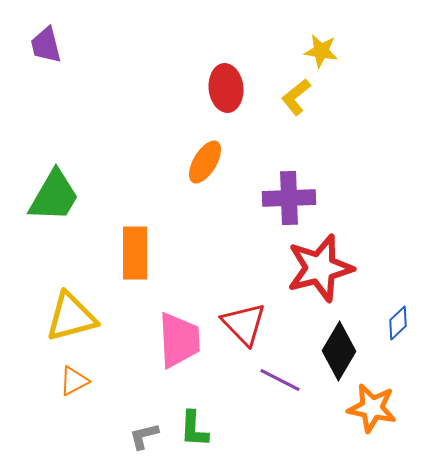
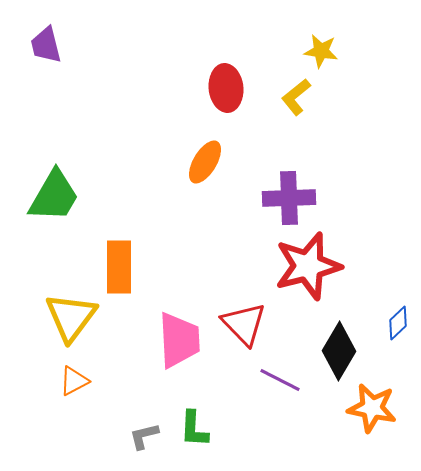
orange rectangle: moved 16 px left, 14 px down
red star: moved 12 px left, 2 px up
yellow triangle: rotated 38 degrees counterclockwise
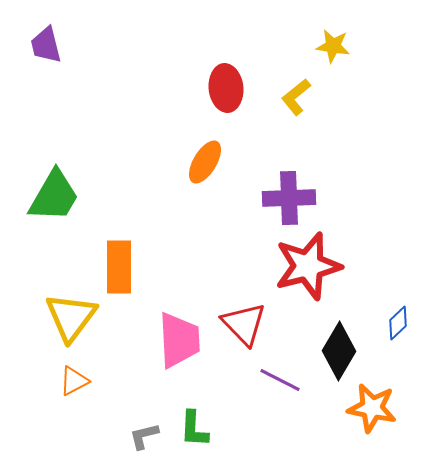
yellow star: moved 12 px right, 5 px up
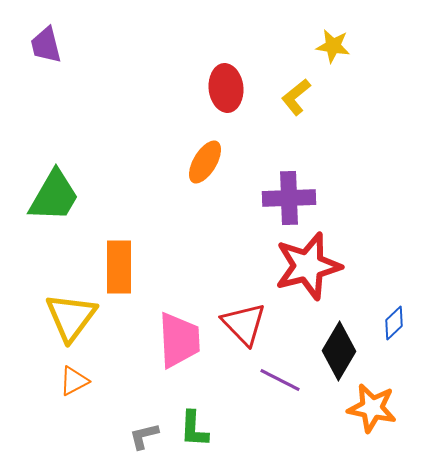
blue diamond: moved 4 px left
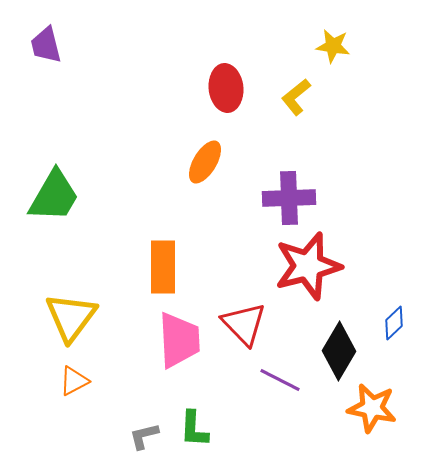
orange rectangle: moved 44 px right
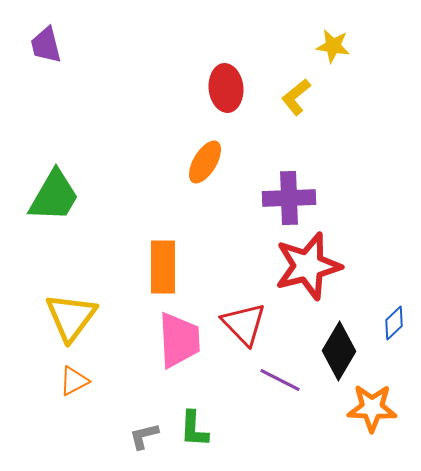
orange star: rotated 9 degrees counterclockwise
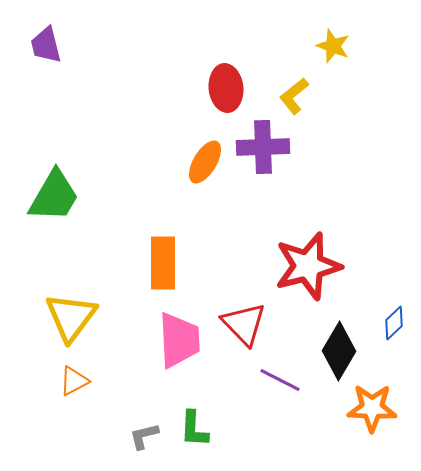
yellow star: rotated 12 degrees clockwise
yellow L-shape: moved 2 px left, 1 px up
purple cross: moved 26 px left, 51 px up
orange rectangle: moved 4 px up
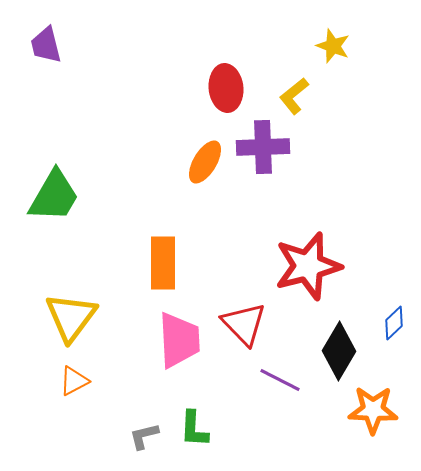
orange star: moved 1 px right, 2 px down
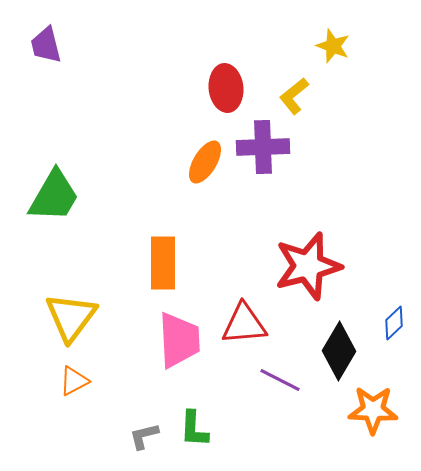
red triangle: rotated 51 degrees counterclockwise
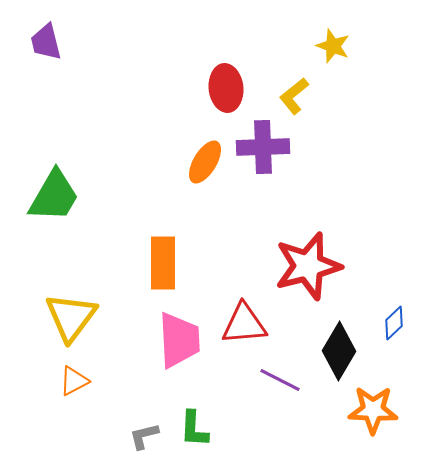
purple trapezoid: moved 3 px up
